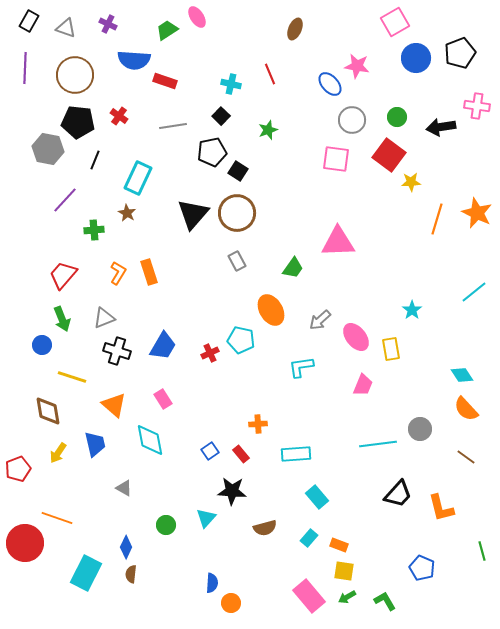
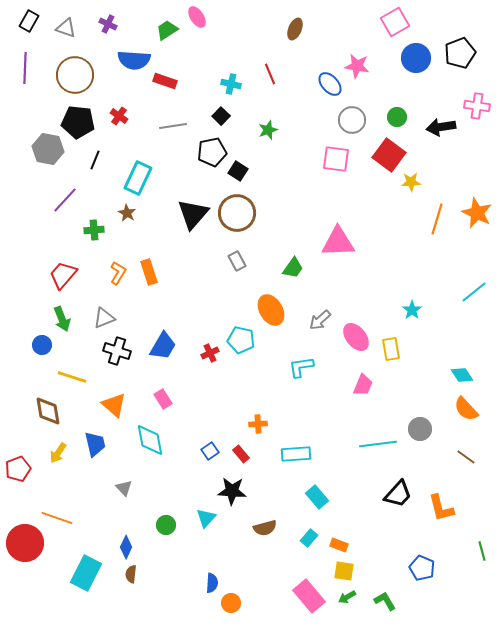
gray triangle at (124, 488): rotated 18 degrees clockwise
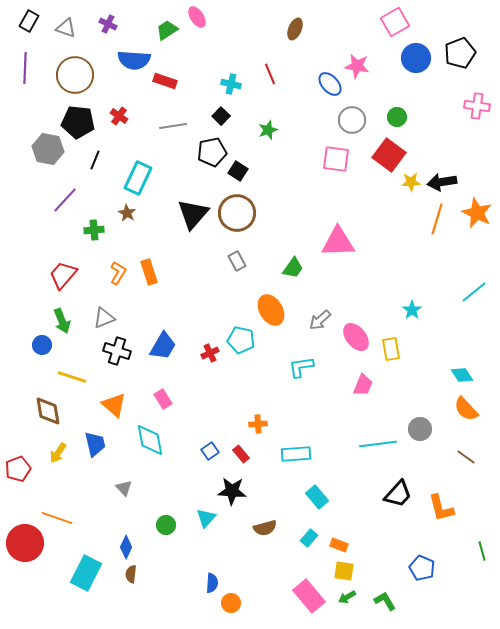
black arrow at (441, 127): moved 1 px right, 55 px down
green arrow at (62, 319): moved 2 px down
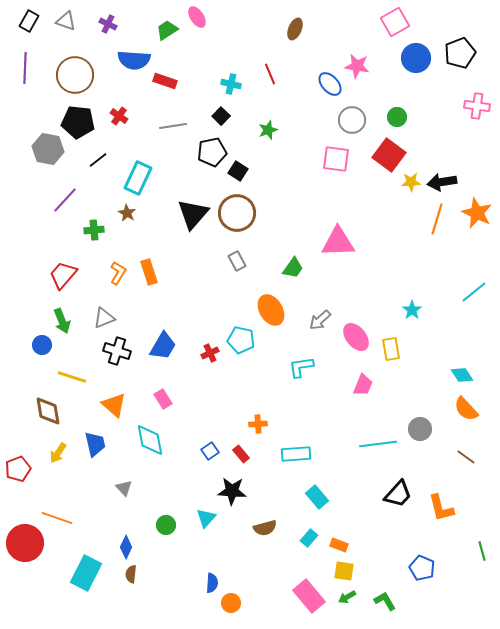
gray triangle at (66, 28): moved 7 px up
black line at (95, 160): moved 3 px right; rotated 30 degrees clockwise
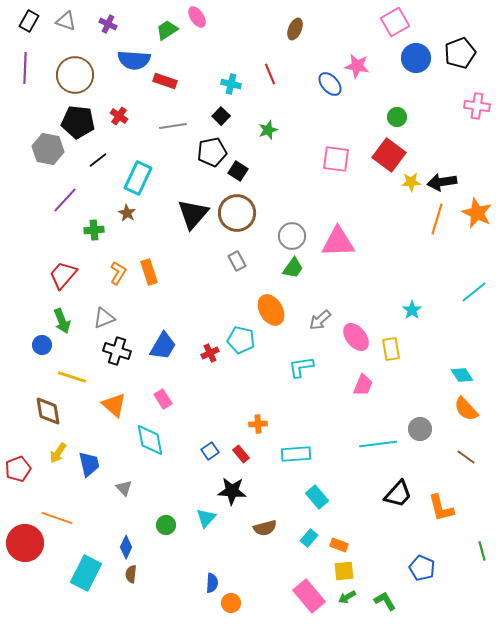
gray circle at (352, 120): moved 60 px left, 116 px down
blue trapezoid at (95, 444): moved 6 px left, 20 px down
yellow square at (344, 571): rotated 15 degrees counterclockwise
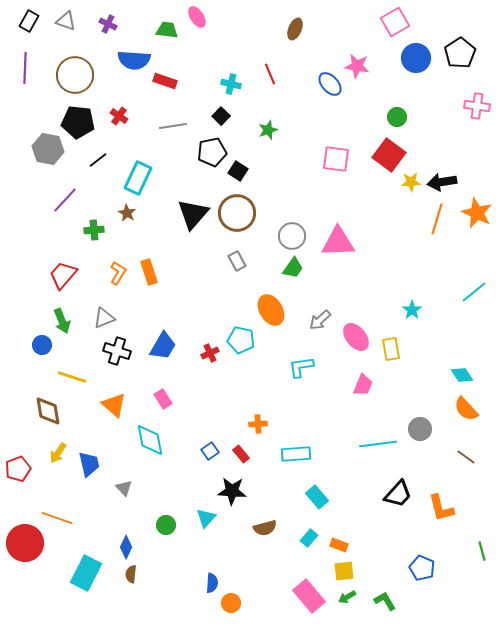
green trapezoid at (167, 30): rotated 40 degrees clockwise
black pentagon at (460, 53): rotated 12 degrees counterclockwise
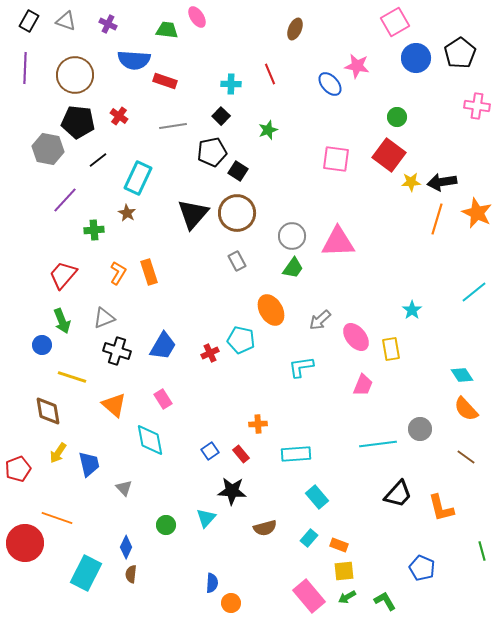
cyan cross at (231, 84): rotated 12 degrees counterclockwise
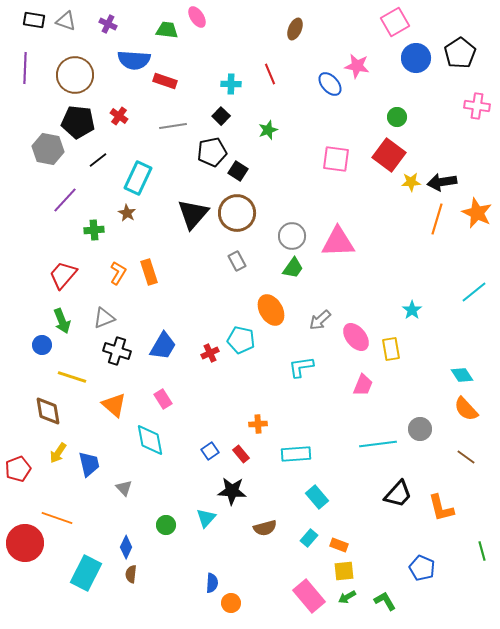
black rectangle at (29, 21): moved 5 px right, 1 px up; rotated 70 degrees clockwise
